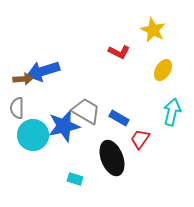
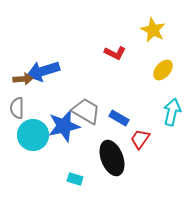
red L-shape: moved 4 px left, 1 px down
yellow ellipse: rotated 10 degrees clockwise
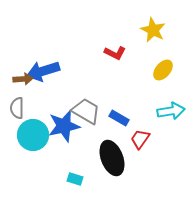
cyan arrow: moved 1 px left, 1 px up; rotated 68 degrees clockwise
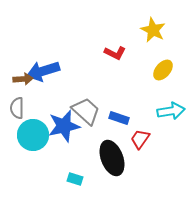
gray trapezoid: rotated 12 degrees clockwise
blue rectangle: rotated 12 degrees counterclockwise
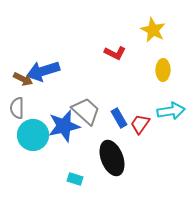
yellow ellipse: rotated 40 degrees counterclockwise
brown arrow: rotated 30 degrees clockwise
blue rectangle: rotated 42 degrees clockwise
red trapezoid: moved 15 px up
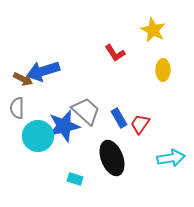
red L-shape: rotated 30 degrees clockwise
cyan arrow: moved 47 px down
cyan circle: moved 5 px right, 1 px down
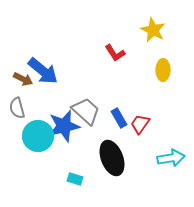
blue arrow: rotated 124 degrees counterclockwise
gray semicircle: rotated 15 degrees counterclockwise
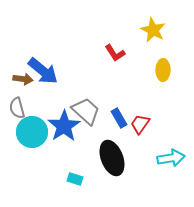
brown arrow: rotated 18 degrees counterclockwise
blue star: rotated 20 degrees counterclockwise
cyan circle: moved 6 px left, 4 px up
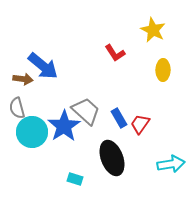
blue arrow: moved 5 px up
cyan arrow: moved 6 px down
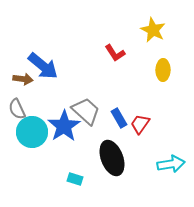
gray semicircle: moved 1 px down; rotated 10 degrees counterclockwise
